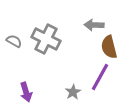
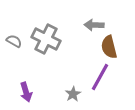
gray star: moved 2 px down
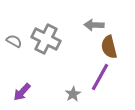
purple arrow: moved 4 px left; rotated 60 degrees clockwise
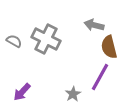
gray arrow: rotated 12 degrees clockwise
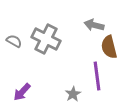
purple line: moved 3 px left, 1 px up; rotated 36 degrees counterclockwise
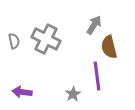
gray arrow: rotated 108 degrees clockwise
gray semicircle: rotated 49 degrees clockwise
purple arrow: rotated 54 degrees clockwise
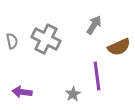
gray semicircle: moved 2 px left
brown semicircle: moved 10 px right; rotated 100 degrees counterclockwise
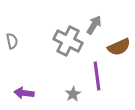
gray cross: moved 22 px right, 2 px down
purple arrow: moved 2 px right, 1 px down
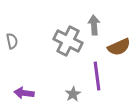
gray arrow: rotated 36 degrees counterclockwise
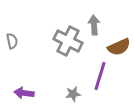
purple line: moved 3 px right; rotated 24 degrees clockwise
gray star: rotated 21 degrees clockwise
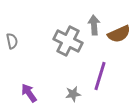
brown semicircle: moved 13 px up
purple arrow: moved 5 px right; rotated 48 degrees clockwise
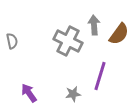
brown semicircle: rotated 30 degrees counterclockwise
